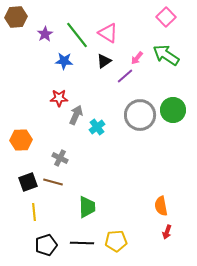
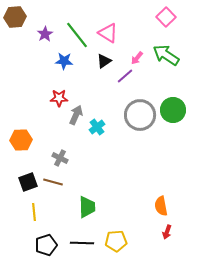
brown hexagon: moved 1 px left
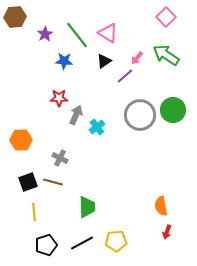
black line: rotated 30 degrees counterclockwise
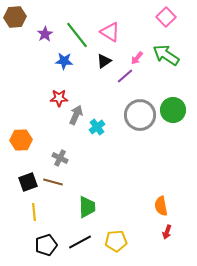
pink triangle: moved 2 px right, 1 px up
black line: moved 2 px left, 1 px up
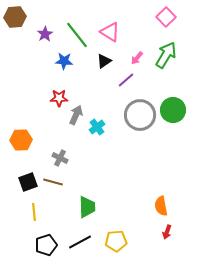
green arrow: rotated 88 degrees clockwise
purple line: moved 1 px right, 4 px down
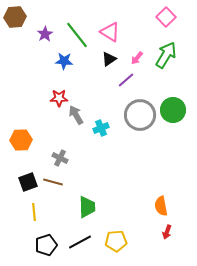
black triangle: moved 5 px right, 2 px up
gray arrow: rotated 54 degrees counterclockwise
cyan cross: moved 4 px right, 1 px down; rotated 14 degrees clockwise
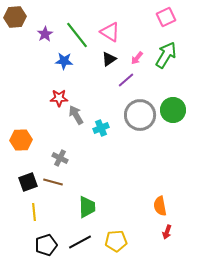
pink square: rotated 18 degrees clockwise
orange semicircle: moved 1 px left
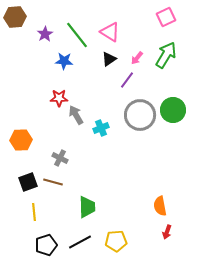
purple line: moved 1 px right; rotated 12 degrees counterclockwise
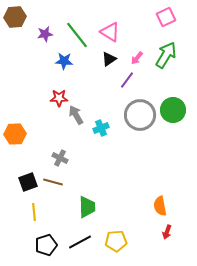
purple star: rotated 21 degrees clockwise
orange hexagon: moved 6 px left, 6 px up
